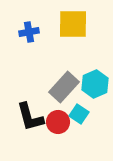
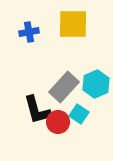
cyan hexagon: moved 1 px right
black L-shape: moved 7 px right, 7 px up
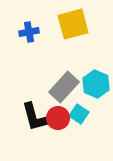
yellow square: rotated 16 degrees counterclockwise
cyan hexagon: rotated 12 degrees counterclockwise
black L-shape: moved 2 px left, 7 px down
red circle: moved 4 px up
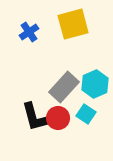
blue cross: rotated 24 degrees counterclockwise
cyan hexagon: moved 1 px left; rotated 12 degrees clockwise
cyan square: moved 7 px right
